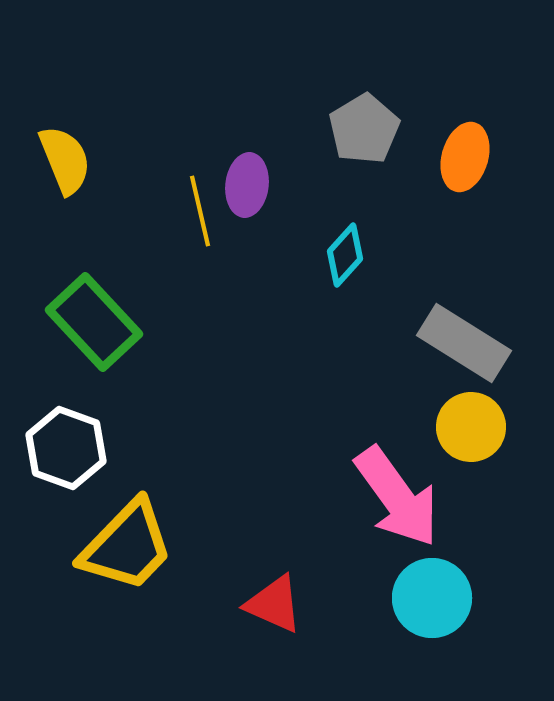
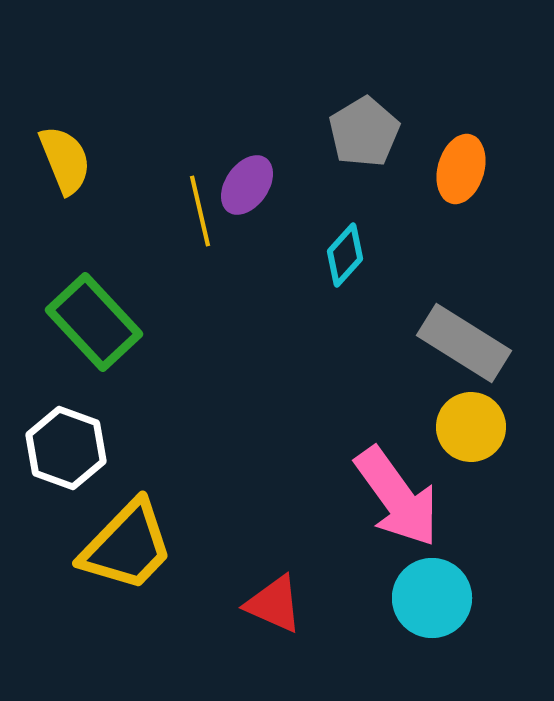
gray pentagon: moved 3 px down
orange ellipse: moved 4 px left, 12 px down
purple ellipse: rotated 28 degrees clockwise
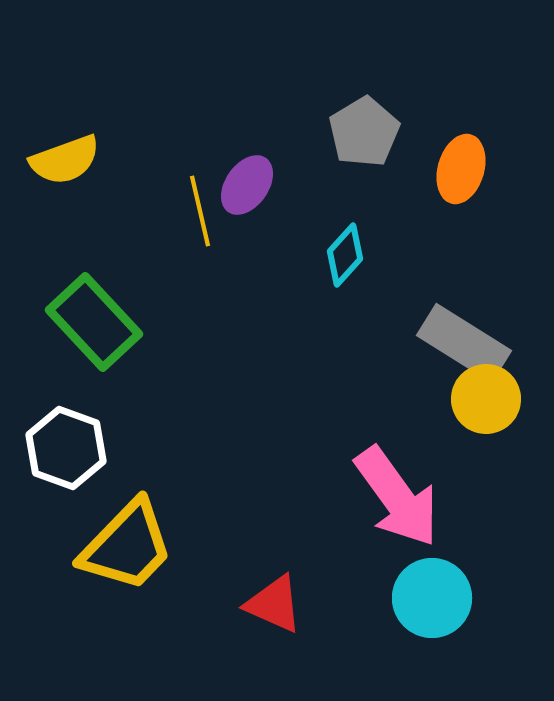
yellow semicircle: rotated 92 degrees clockwise
yellow circle: moved 15 px right, 28 px up
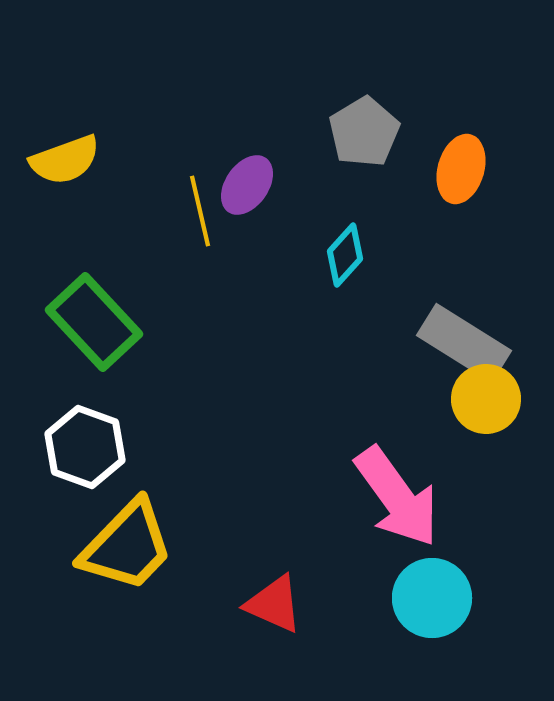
white hexagon: moved 19 px right, 1 px up
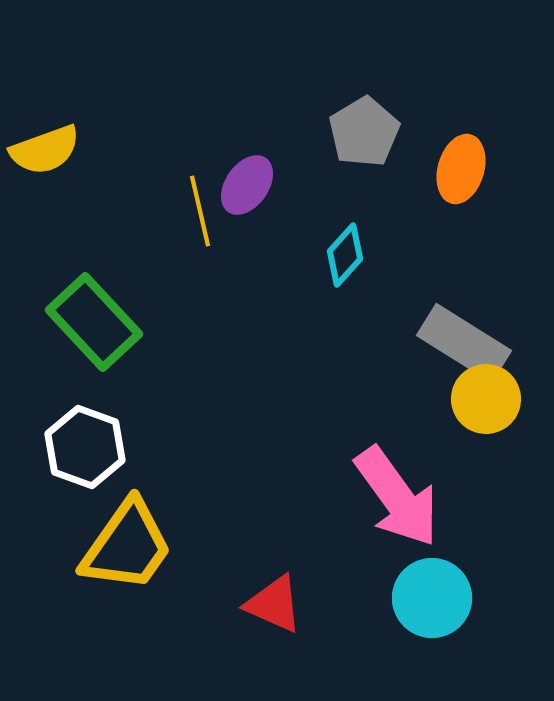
yellow semicircle: moved 20 px left, 10 px up
yellow trapezoid: rotated 9 degrees counterclockwise
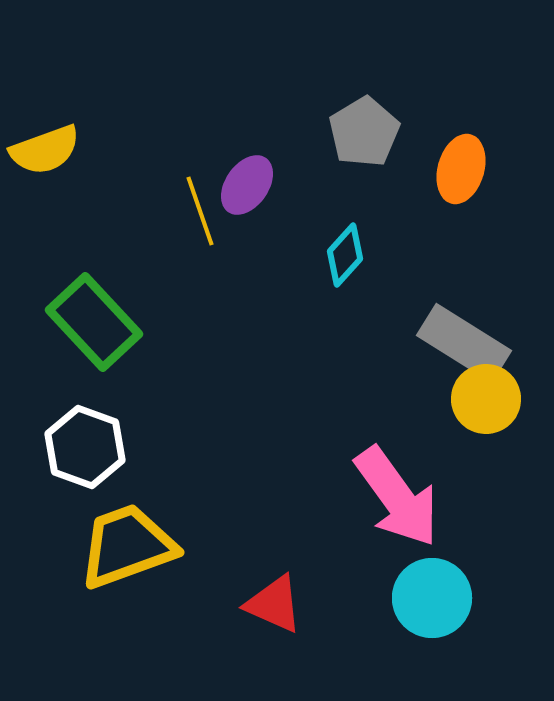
yellow line: rotated 6 degrees counterclockwise
yellow trapezoid: rotated 145 degrees counterclockwise
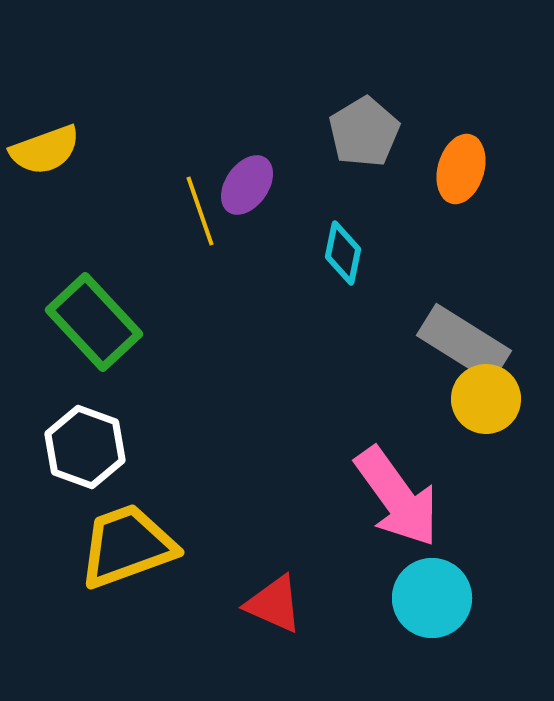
cyan diamond: moved 2 px left, 2 px up; rotated 30 degrees counterclockwise
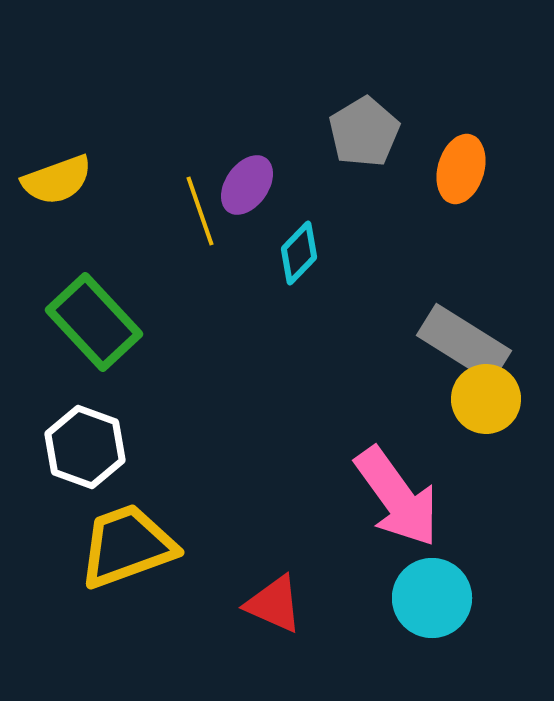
yellow semicircle: moved 12 px right, 30 px down
cyan diamond: moved 44 px left; rotated 32 degrees clockwise
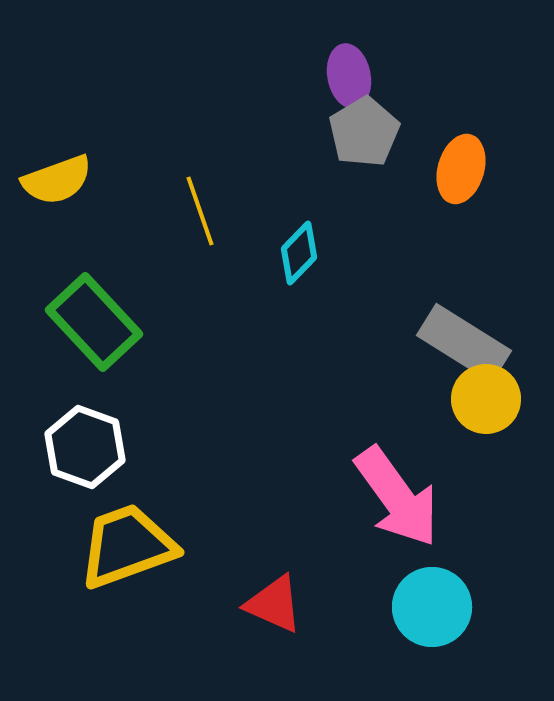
purple ellipse: moved 102 px right, 109 px up; rotated 46 degrees counterclockwise
cyan circle: moved 9 px down
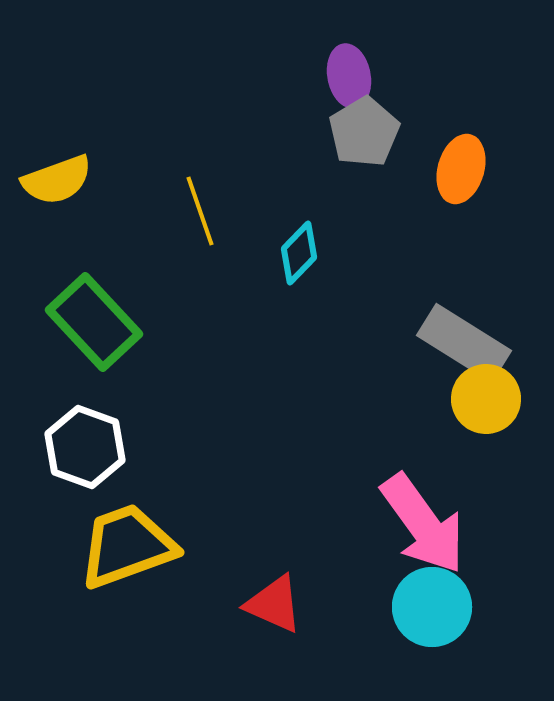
pink arrow: moved 26 px right, 27 px down
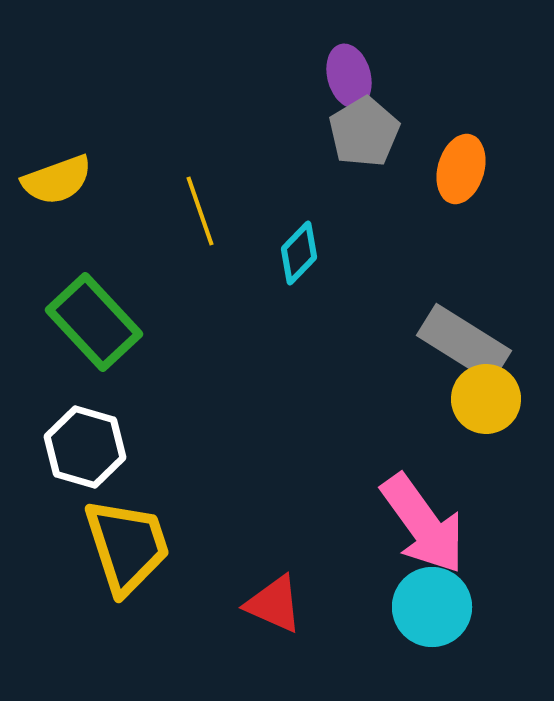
purple ellipse: rotated 4 degrees counterclockwise
white hexagon: rotated 4 degrees counterclockwise
yellow trapezoid: rotated 92 degrees clockwise
